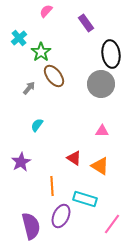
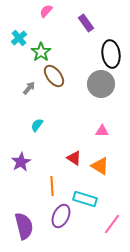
purple semicircle: moved 7 px left
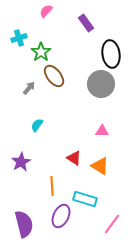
cyan cross: rotated 21 degrees clockwise
purple semicircle: moved 2 px up
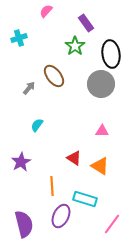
green star: moved 34 px right, 6 px up
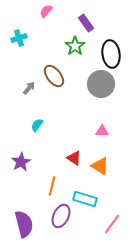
orange line: rotated 18 degrees clockwise
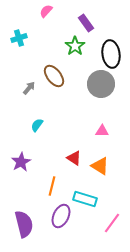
pink line: moved 1 px up
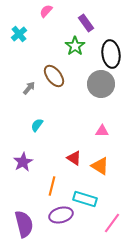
cyan cross: moved 4 px up; rotated 21 degrees counterclockwise
purple star: moved 2 px right
purple ellipse: moved 1 px up; rotated 50 degrees clockwise
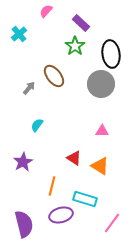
purple rectangle: moved 5 px left; rotated 12 degrees counterclockwise
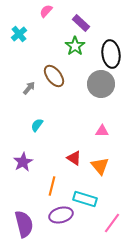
orange triangle: rotated 18 degrees clockwise
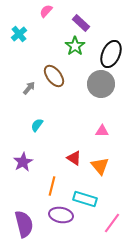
black ellipse: rotated 32 degrees clockwise
purple ellipse: rotated 25 degrees clockwise
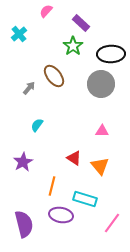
green star: moved 2 px left
black ellipse: rotated 64 degrees clockwise
